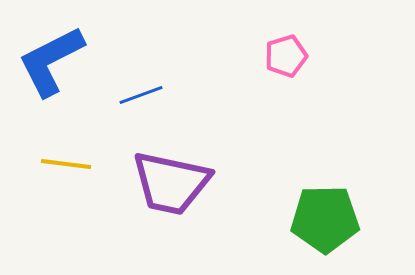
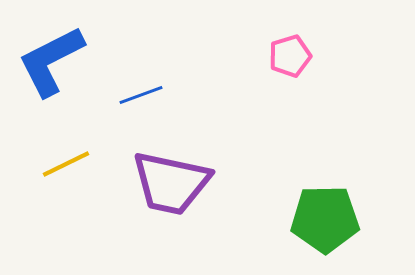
pink pentagon: moved 4 px right
yellow line: rotated 33 degrees counterclockwise
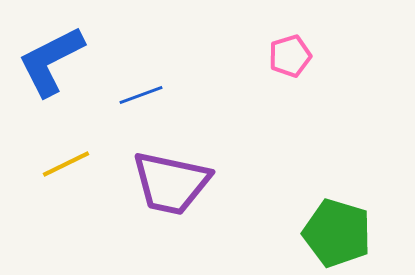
green pentagon: moved 12 px right, 14 px down; rotated 18 degrees clockwise
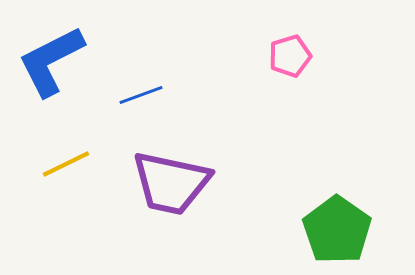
green pentagon: moved 3 px up; rotated 18 degrees clockwise
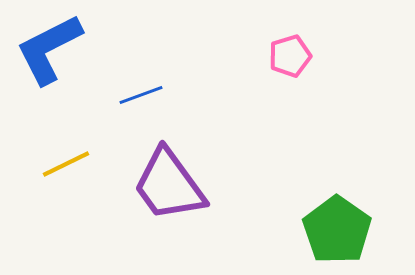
blue L-shape: moved 2 px left, 12 px up
purple trapezoid: moved 2 px left, 2 px down; rotated 42 degrees clockwise
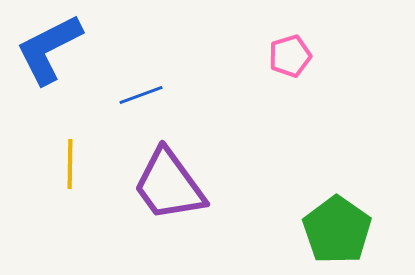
yellow line: moved 4 px right; rotated 63 degrees counterclockwise
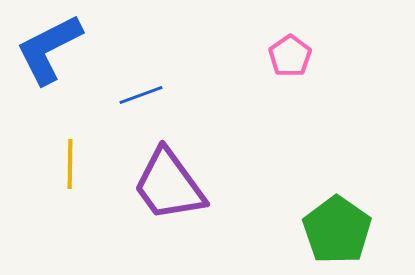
pink pentagon: rotated 18 degrees counterclockwise
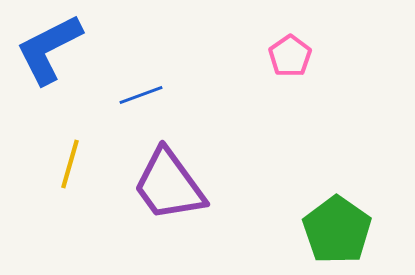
yellow line: rotated 15 degrees clockwise
